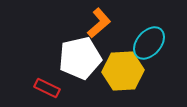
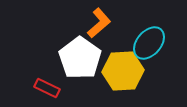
white pentagon: rotated 24 degrees counterclockwise
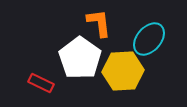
orange L-shape: rotated 56 degrees counterclockwise
cyan ellipse: moved 4 px up
red rectangle: moved 6 px left, 5 px up
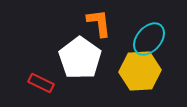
yellow hexagon: moved 17 px right
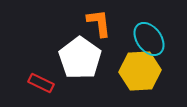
cyan ellipse: rotated 76 degrees counterclockwise
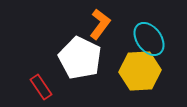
orange L-shape: moved 1 px right, 1 px down; rotated 44 degrees clockwise
white pentagon: rotated 9 degrees counterclockwise
red rectangle: moved 4 px down; rotated 30 degrees clockwise
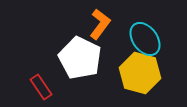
cyan ellipse: moved 4 px left
yellow hexagon: moved 2 px down; rotated 18 degrees clockwise
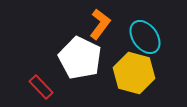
cyan ellipse: moved 2 px up
yellow hexagon: moved 6 px left
red rectangle: rotated 10 degrees counterclockwise
